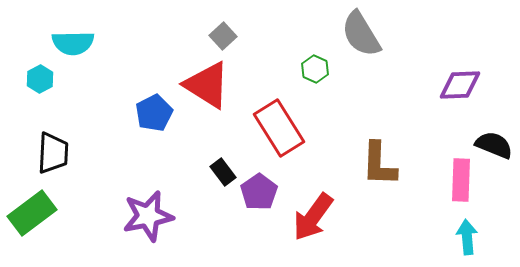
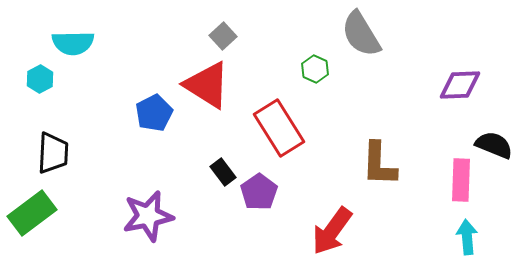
red arrow: moved 19 px right, 14 px down
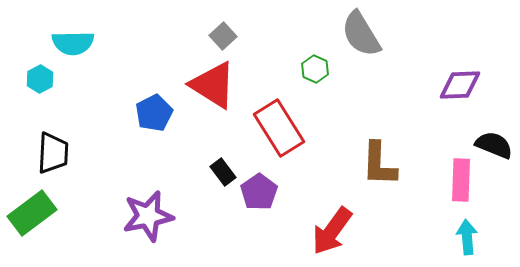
red triangle: moved 6 px right
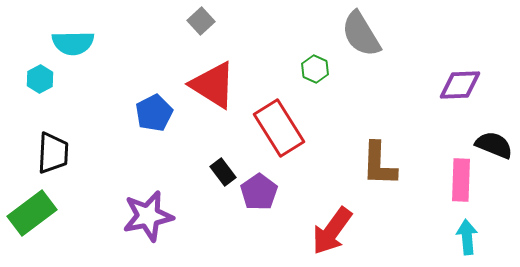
gray square: moved 22 px left, 15 px up
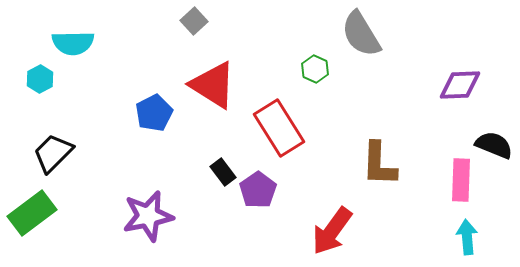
gray square: moved 7 px left
black trapezoid: rotated 138 degrees counterclockwise
purple pentagon: moved 1 px left, 2 px up
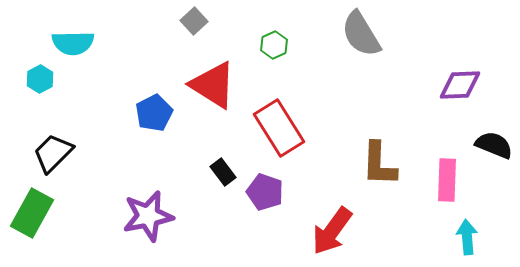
green hexagon: moved 41 px left, 24 px up; rotated 12 degrees clockwise
pink rectangle: moved 14 px left
purple pentagon: moved 7 px right, 2 px down; rotated 18 degrees counterclockwise
green rectangle: rotated 24 degrees counterclockwise
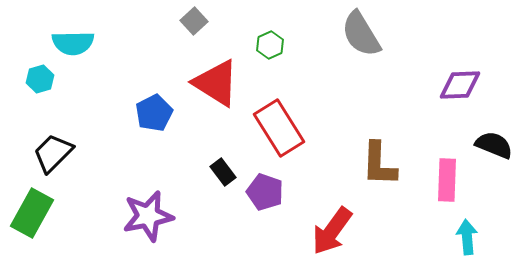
green hexagon: moved 4 px left
cyan hexagon: rotated 12 degrees clockwise
red triangle: moved 3 px right, 2 px up
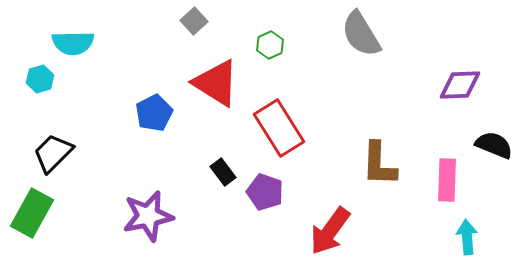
red arrow: moved 2 px left
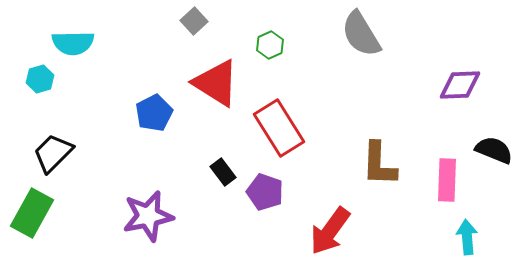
black semicircle: moved 5 px down
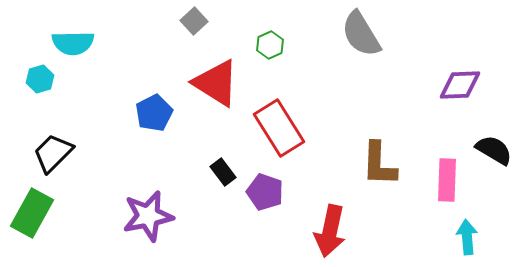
black semicircle: rotated 9 degrees clockwise
red arrow: rotated 24 degrees counterclockwise
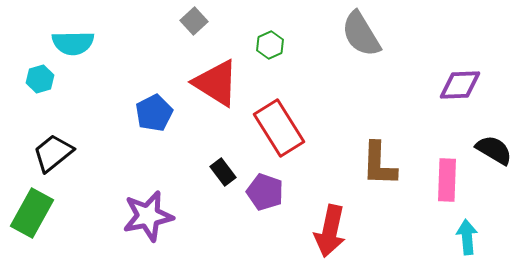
black trapezoid: rotated 6 degrees clockwise
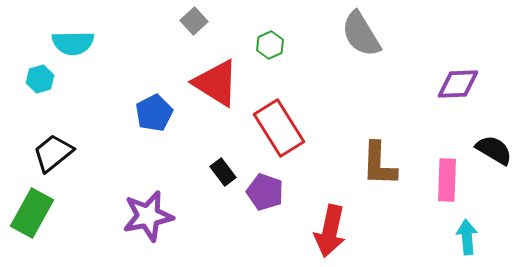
purple diamond: moved 2 px left, 1 px up
